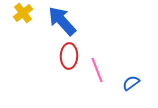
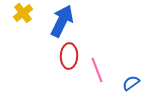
blue arrow: rotated 68 degrees clockwise
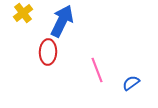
red ellipse: moved 21 px left, 4 px up
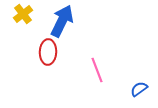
yellow cross: moved 1 px down
blue semicircle: moved 8 px right, 6 px down
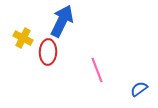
yellow cross: moved 24 px down; rotated 24 degrees counterclockwise
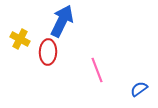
yellow cross: moved 3 px left, 1 px down
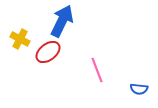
red ellipse: rotated 50 degrees clockwise
blue semicircle: rotated 138 degrees counterclockwise
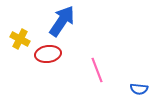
blue arrow: rotated 8 degrees clockwise
red ellipse: moved 2 px down; rotated 30 degrees clockwise
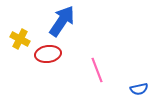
blue semicircle: rotated 18 degrees counterclockwise
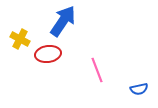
blue arrow: moved 1 px right
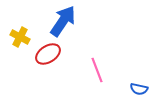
yellow cross: moved 2 px up
red ellipse: rotated 25 degrees counterclockwise
blue semicircle: rotated 24 degrees clockwise
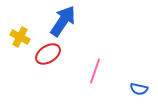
pink line: moved 2 px left, 1 px down; rotated 40 degrees clockwise
